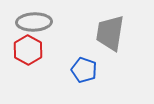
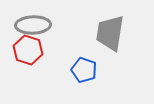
gray ellipse: moved 1 px left, 3 px down
red hexagon: rotated 12 degrees counterclockwise
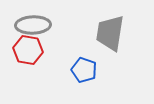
red hexagon: rotated 8 degrees counterclockwise
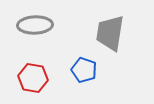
gray ellipse: moved 2 px right
red hexagon: moved 5 px right, 28 px down
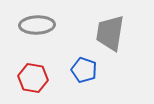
gray ellipse: moved 2 px right
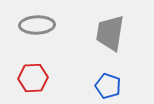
blue pentagon: moved 24 px right, 16 px down
red hexagon: rotated 12 degrees counterclockwise
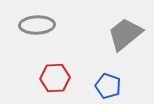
gray trapezoid: moved 15 px right, 1 px down; rotated 42 degrees clockwise
red hexagon: moved 22 px right
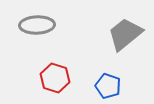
red hexagon: rotated 20 degrees clockwise
